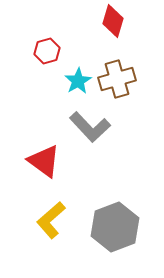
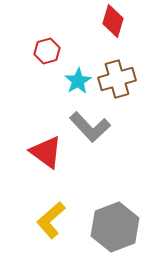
red triangle: moved 2 px right, 9 px up
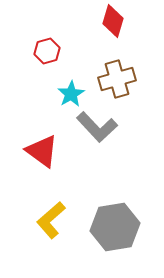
cyan star: moved 7 px left, 13 px down
gray L-shape: moved 7 px right
red triangle: moved 4 px left, 1 px up
gray hexagon: rotated 12 degrees clockwise
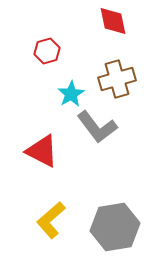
red diamond: rotated 28 degrees counterclockwise
gray L-shape: rotated 6 degrees clockwise
red triangle: rotated 9 degrees counterclockwise
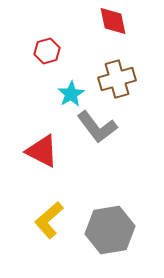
yellow L-shape: moved 2 px left
gray hexagon: moved 5 px left, 3 px down
